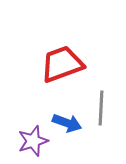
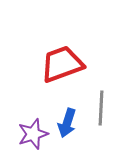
blue arrow: rotated 88 degrees clockwise
purple star: moved 7 px up
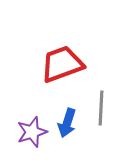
purple star: moved 1 px left, 2 px up
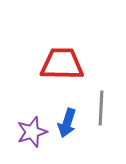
red trapezoid: rotated 21 degrees clockwise
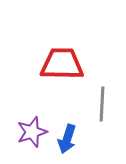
gray line: moved 1 px right, 4 px up
blue arrow: moved 16 px down
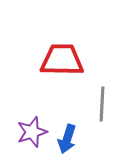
red trapezoid: moved 4 px up
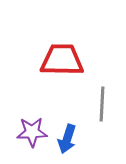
purple star: rotated 16 degrees clockwise
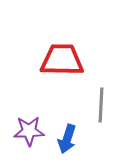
gray line: moved 1 px left, 1 px down
purple star: moved 3 px left, 1 px up
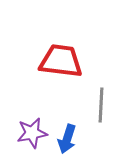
red trapezoid: moved 1 px left, 1 px down; rotated 6 degrees clockwise
purple star: moved 3 px right, 2 px down; rotated 8 degrees counterclockwise
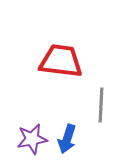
purple star: moved 6 px down
